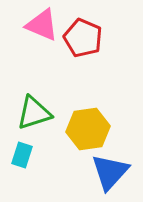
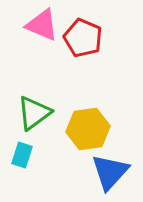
green triangle: rotated 18 degrees counterclockwise
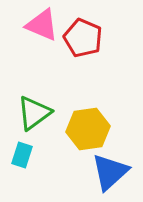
blue triangle: rotated 6 degrees clockwise
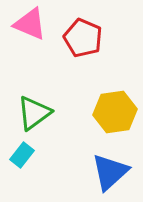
pink triangle: moved 12 px left, 1 px up
yellow hexagon: moved 27 px right, 17 px up
cyan rectangle: rotated 20 degrees clockwise
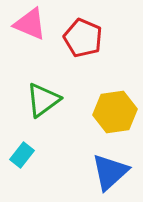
green triangle: moved 9 px right, 13 px up
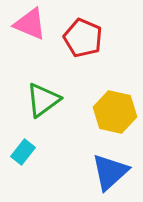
yellow hexagon: rotated 21 degrees clockwise
cyan rectangle: moved 1 px right, 3 px up
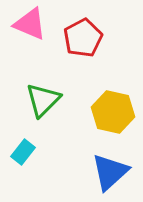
red pentagon: rotated 21 degrees clockwise
green triangle: rotated 9 degrees counterclockwise
yellow hexagon: moved 2 px left
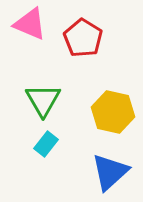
red pentagon: rotated 12 degrees counterclockwise
green triangle: rotated 15 degrees counterclockwise
cyan rectangle: moved 23 px right, 8 px up
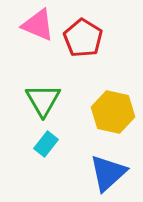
pink triangle: moved 8 px right, 1 px down
blue triangle: moved 2 px left, 1 px down
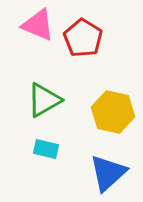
green triangle: moved 1 px right; rotated 30 degrees clockwise
cyan rectangle: moved 5 px down; rotated 65 degrees clockwise
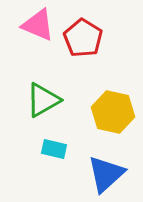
green triangle: moved 1 px left
cyan rectangle: moved 8 px right
blue triangle: moved 2 px left, 1 px down
